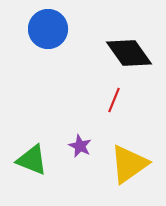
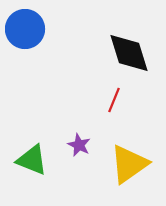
blue circle: moved 23 px left
black diamond: rotated 18 degrees clockwise
purple star: moved 1 px left, 1 px up
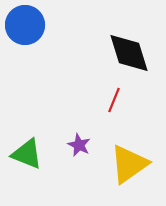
blue circle: moved 4 px up
green triangle: moved 5 px left, 6 px up
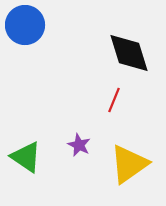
green triangle: moved 1 px left, 3 px down; rotated 12 degrees clockwise
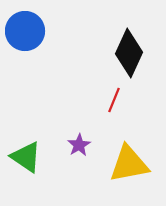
blue circle: moved 6 px down
black diamond: rotated 42 degrees clockwise
purple star: rotated 15 degrees clockwise
yellow triangle: rotated 24 degrees clockwise
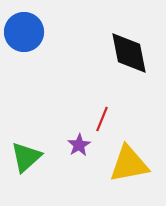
blue circle: moved 1 px left, 1 px down
black diamond: rotated 36 degrees counterclockwise
red line: moved 12 px left, 19 px down
green triangle: rotated 44 degrees clockwise
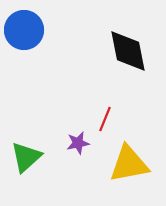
blue circle: moved 2 px up
black diamond: moved 1 px left, 2 px up
red line: moved 3 px right
purple star: moved 1 px left, 2 px up; rotated 20 degrees clockwise
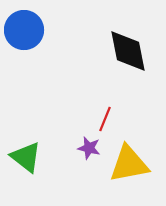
purple star: moved 11 px right, 5 px down; rotated 25 degrees clockwise
green triangle: rotated 40 degrees counterclockwise
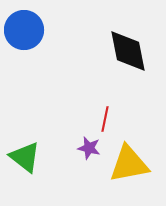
red line: rotated 10 degrees counterclockwise
green triangle: moved 1 px left
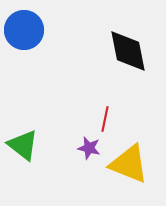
green triangle: moved 2 px left, 12 px up
yellow triangle: rotated 33 degrees clockwise
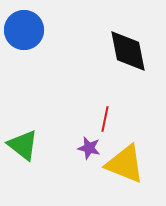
yellow triangle: moved 4 px left
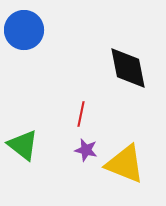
black diamond: moved 17 px down
red line: moved 24 px left, 5 px up
purple star: moved 3 px left, 2 px down
